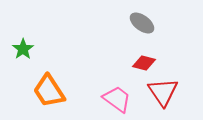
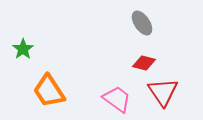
gray ellipse: rotated 20 degrees clockwise
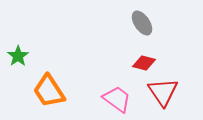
green star: moved 5 px left, 7 px down
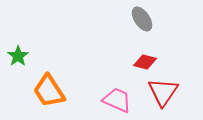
gray ellipse: moved 4 px up
red diamond: moved 1 px right, 1 px up
red triangle: rotated 8 degrees clockwise
pink trapezoid: moved 1 px down; rotated 12 degrees counterclockwise
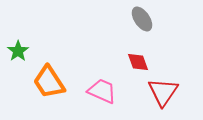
green star: moved 5 px up
red diamond: moved 7 px left; rotated 55 degrees clockwise
orange trapezoid: moved 9 px up
pink trapezoid: moved 15 px left, 9 px up
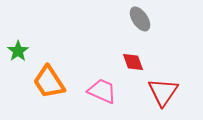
gray ellipse: moved 2 px left
red diamond: moved 5 px left
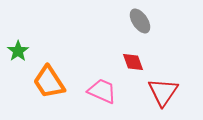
gray ellipse: moved 2 px down
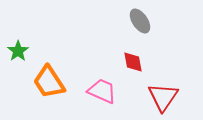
red diamond: rotated 10 degrees clockwise
red triangle: moved 5 px down
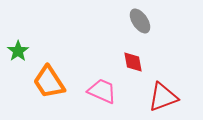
red triangle: rotated 36 degrees clockwise
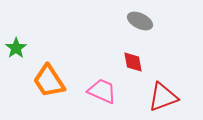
gray ellipse: rotated 30 degrees counterclockwise
green star: moved 2 px left, 3 px up
orange trapezoid: moved 1 px up
